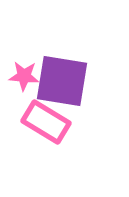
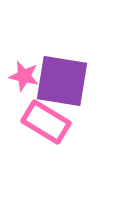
pink star: rotated 8 degrees clockwise
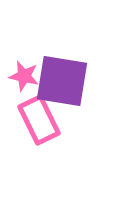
pink rectangle: moved 7 px left, 2 px up; rotated 33 degrees clockwise
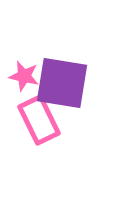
purple square: moved 2 px down
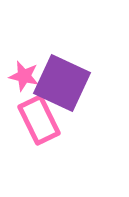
purple square: rotated 16 degrees clockwise
